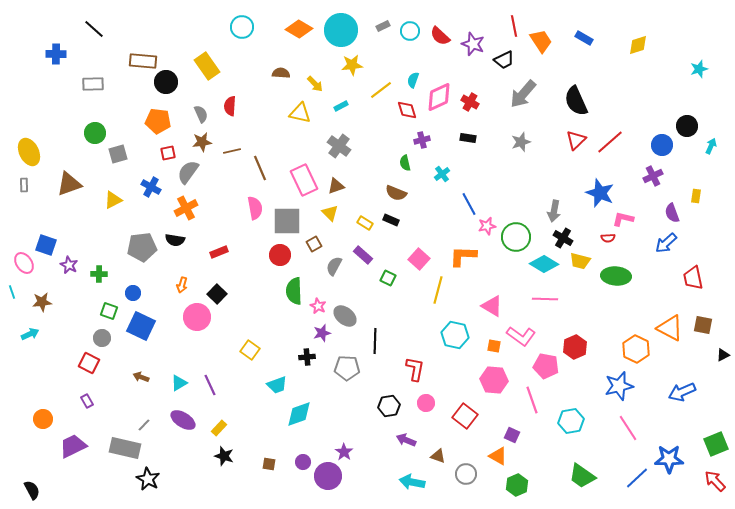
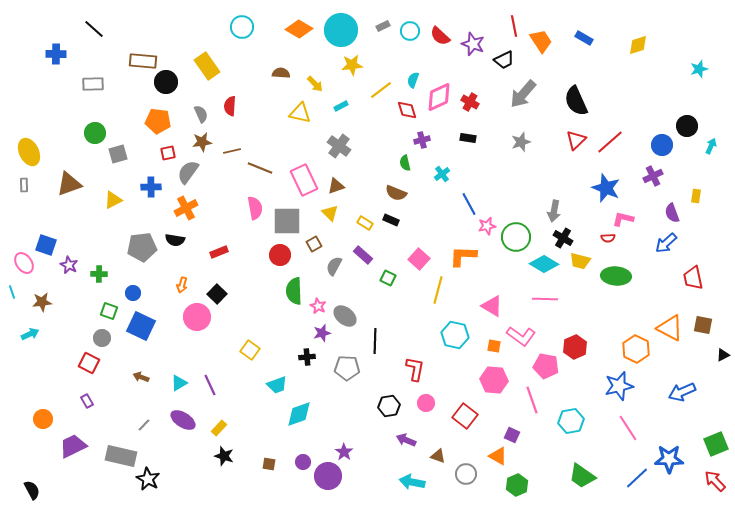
brown line at (260, 168): rotated 45 degrees counterclockwise
blue cross at (151, 187): rotated 30 degrees counterclockwise
blue star at (600, 193): moved 6 px right, 5 px up
gray rectangle at (125, 448): moved 4 px left, 8 px down
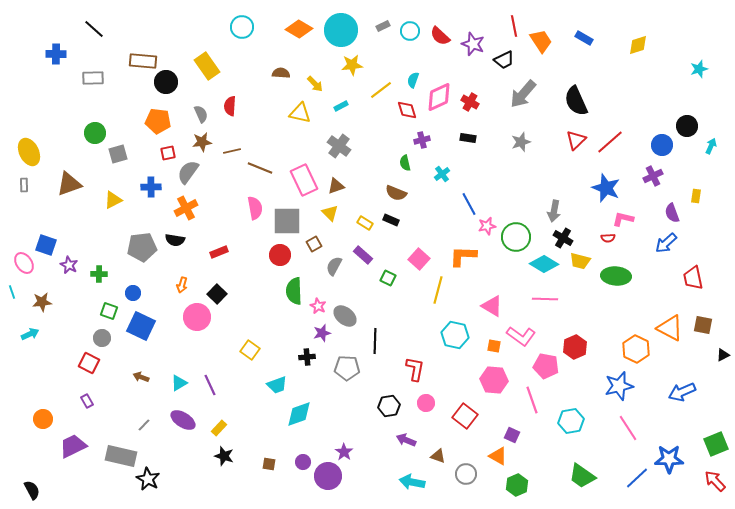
gray rectangle at (93, 84): moved 6 px up
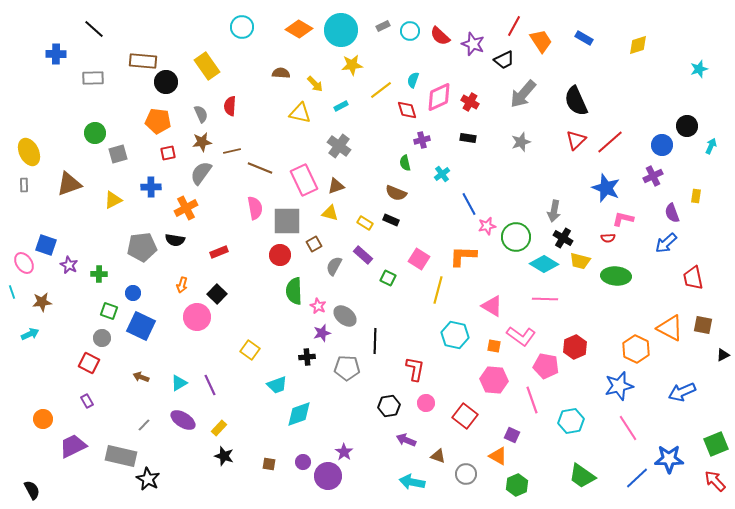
red line at (514, 26): rotated 40 degrees clockwise
gray semicircle at (188, 172): moved 13 px right, 1 px down
yellow triangle at (330, 213): rotated 30 degrees counterclockwise
pink square at (419, 259): rotated 10 degrees counterclockwise
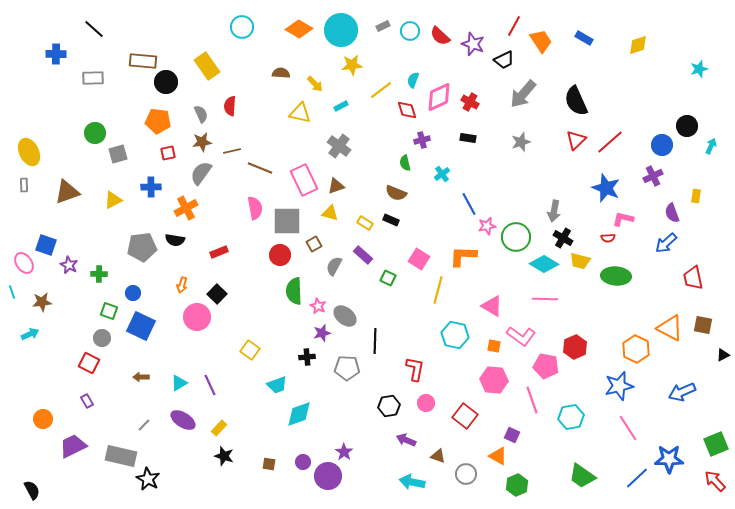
brown triangle at (69, 184): moved 2 px left, 8 px down
brown arrow at (141, 377): rotated 21 degrees counterclockwise
cyan hexagon at (571, 421): moved 4 px up
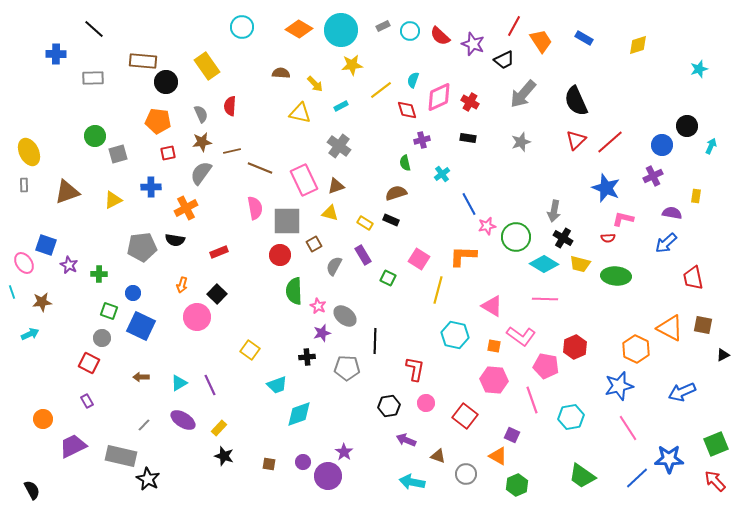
green circle at (95, 133): moved 3 px down
brown semicircle at (396, 193): rotated 140 degrees clockwise
purple semicircle at (672, 213): rotated 120 degrees clockwise
purple rectangle at (363, 255): rotated 18 degrees clockwise
yellow trapezoid at (580, 261): moved 3 px down
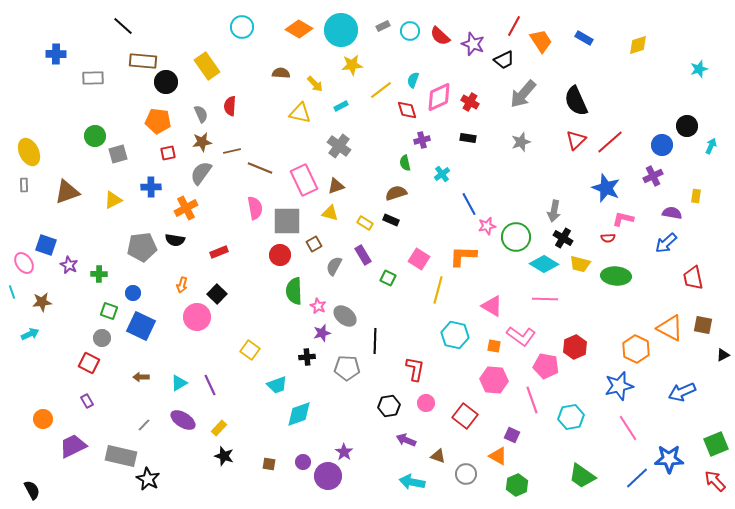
black line at (94, 29): moved 29 px right, 3 px up
